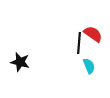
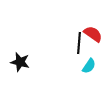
cyan semicircle: rotated 56 degrees clockwise
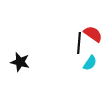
cyan semicircle: moved 1 px right, 3 px up
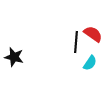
black line: moved 3 px left, 1 px up
black star: moved 6 px left, 5 px up
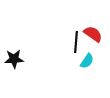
black star: moved 2 px down; rotated 18 degrees counterclockwise
cyan semicircle: moved 3 px left, 2 px up
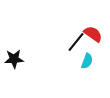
black line: rotated 35 degrees clockwise
cyan semicircle: rotated 14 degrees counterclockwise
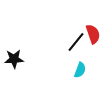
red semicircle: rotated 36 degrees clockwise
cyan semicircle: moved 7 px left, 9 px down
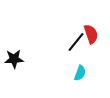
red semicircle: moved 2 px left
cyan semicircle: moved 3 px down
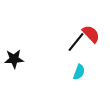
red semicircle: rotated 24 degrees counterclockwise
cyan semicircle: moved 1 px left, 1 px up
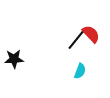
black line: moved 2 px up
cyan semicircle: moved 1 px right, 1 px up
